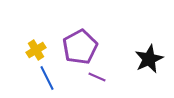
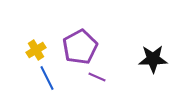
black star: moved 4 px right; rotated 24 degrees clockwise
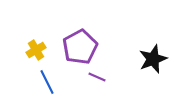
black star: rotated 20 degrees counterclockwise
blue line: moved 4 px down
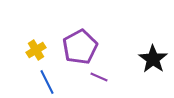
black star: rotated 16 degrees counterclockwise
purple line: moved 2 px right
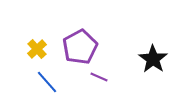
yellow cross: moved 1 px right, 1 px up; rotated 12 degrees counterclockwise
blue line: rotated 15 degrees counterclockwise
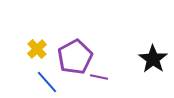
purple pentagon: moved 5 px left, 10 px down
purple line: rotated 12 degrees counterclockwise
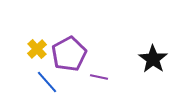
purple pentagon: moved 6 px left, 3 px up
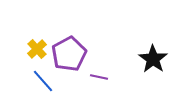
blue line: moved 4 px left, 1 px up
